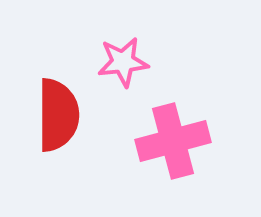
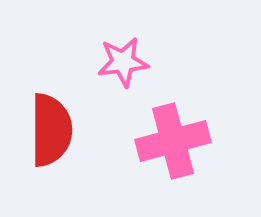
red semicircle: moved 7 px left, 15 px down
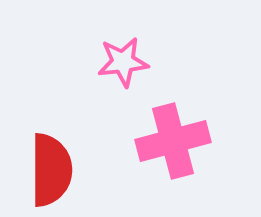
red semicircle: moved 40 px down
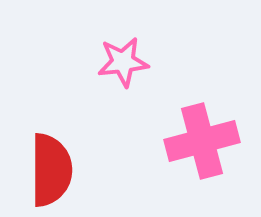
pink cross: moved 29 px right
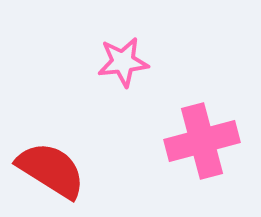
red semicircle: rotated 58 degrees counterclockwise
